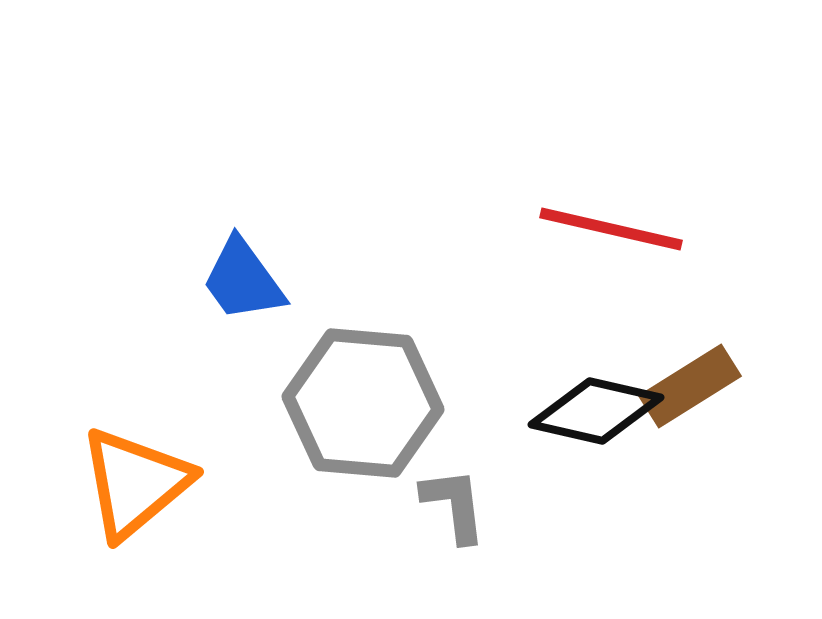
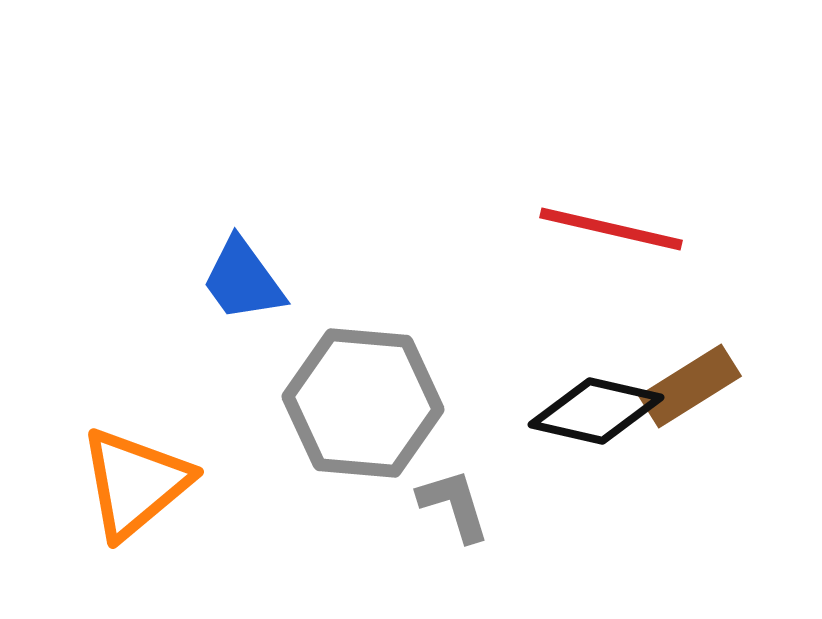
gray L-shape: rotated 10 degrees counterclockwise
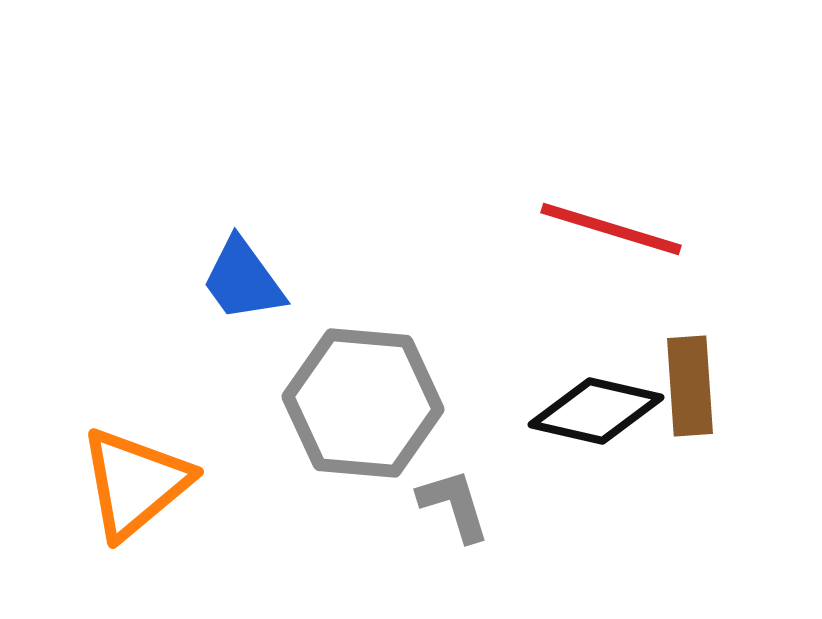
red line: rotated 4 degrees clockwise
brown rectangle: rotated 62 degrees counterclockwise
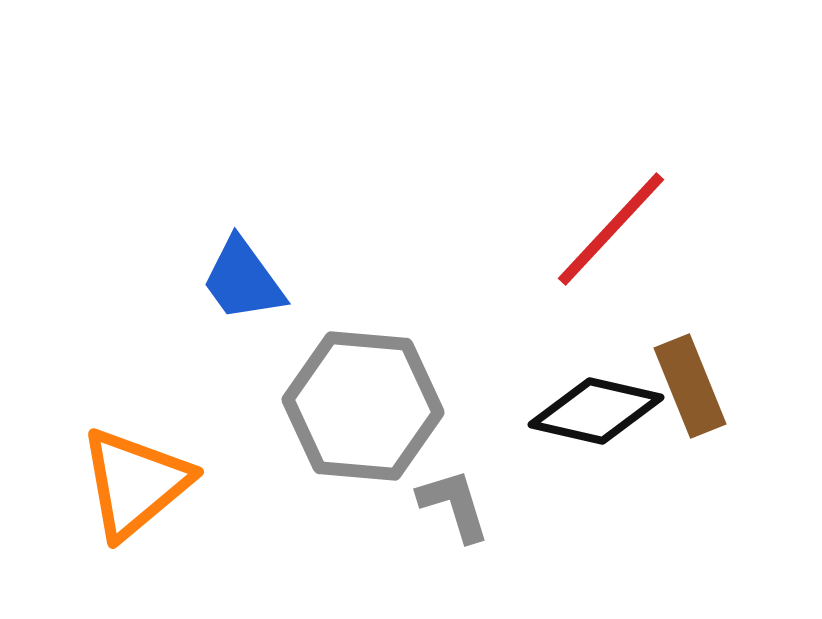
red line: rotated 64 degrees counterclockwise
brown rectangle: rotated 18 degrees counterclockwise
gray hexagon: moved 3 px down
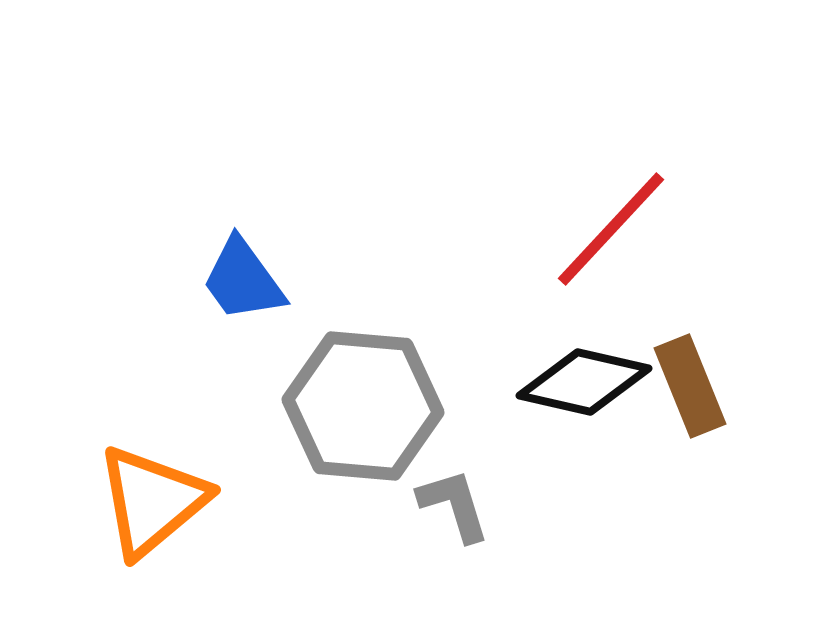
black diamond: moved 12 px left, 29 px up
orange triangle: moved 17 px right, 18 px down
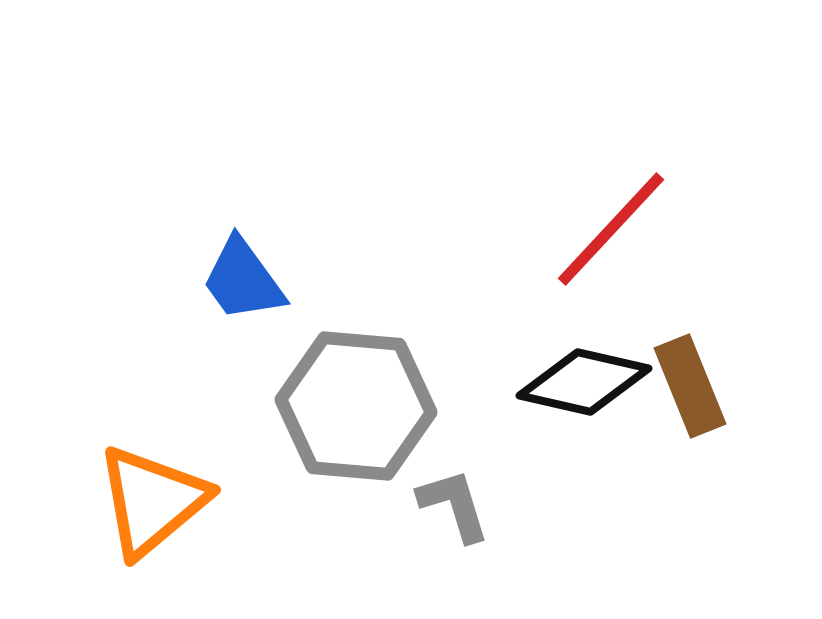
gray hexagon: moved 7 px left
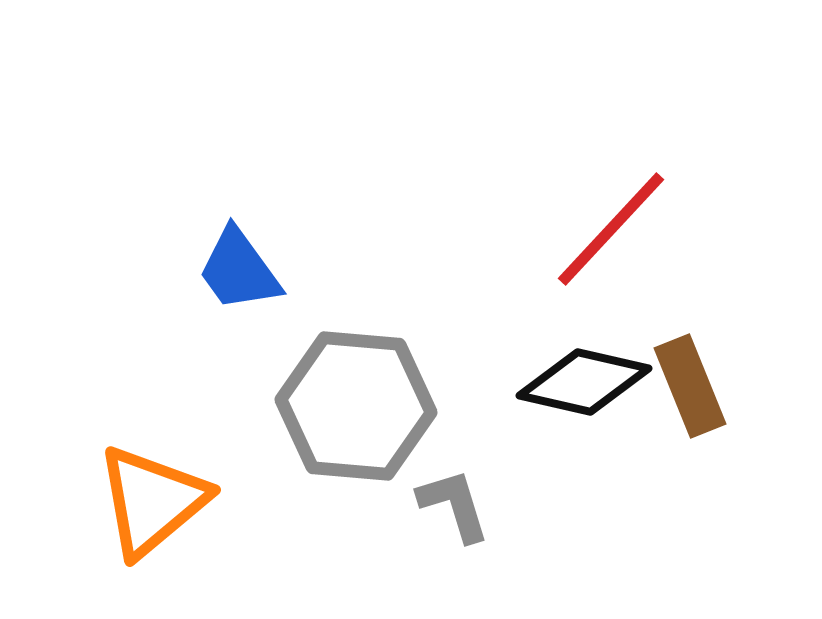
blue trapezoid: moved 4 px left, 10 px up
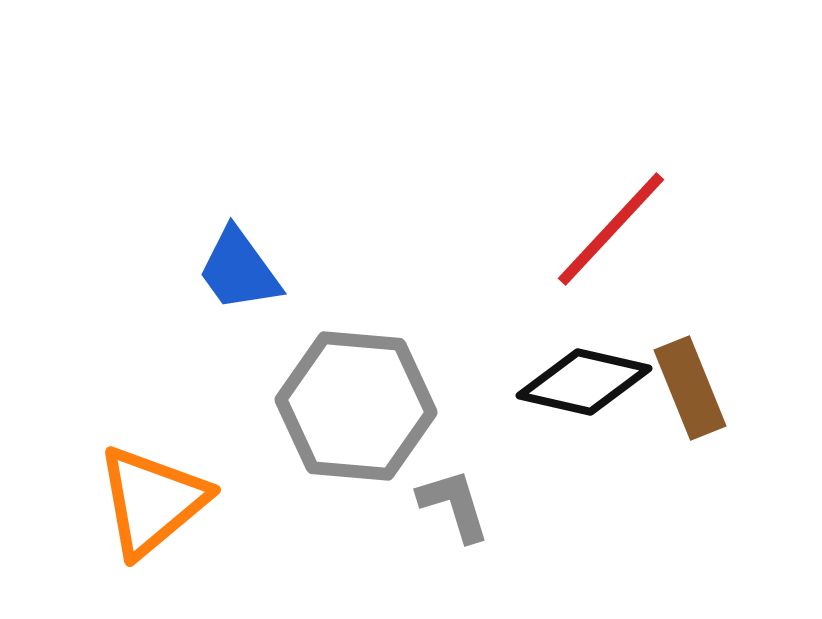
brown rectangle: moved 2 px down
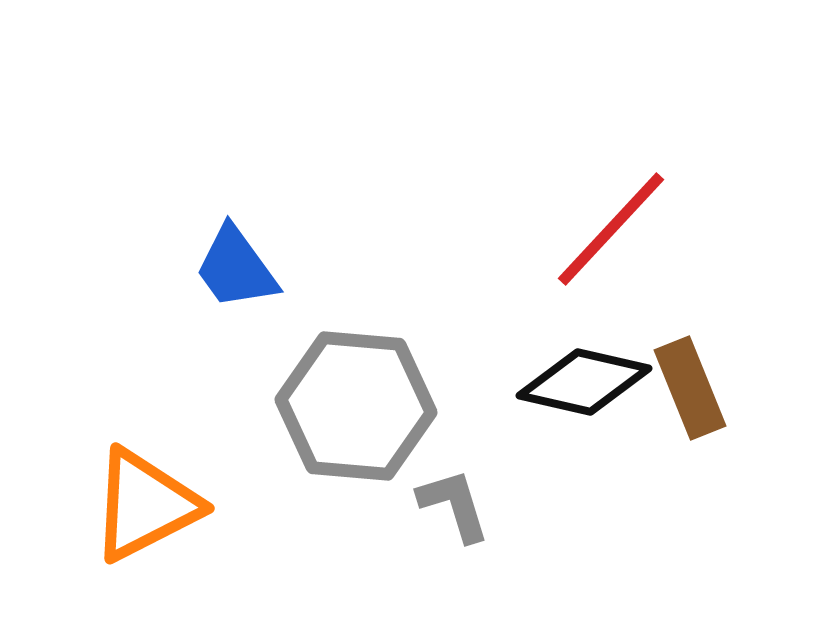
blue trapezoid: moved 3 px left, 2 px up
orange triangle: moved 7 px left, 4 px down; rotated 13 degrees clockwise
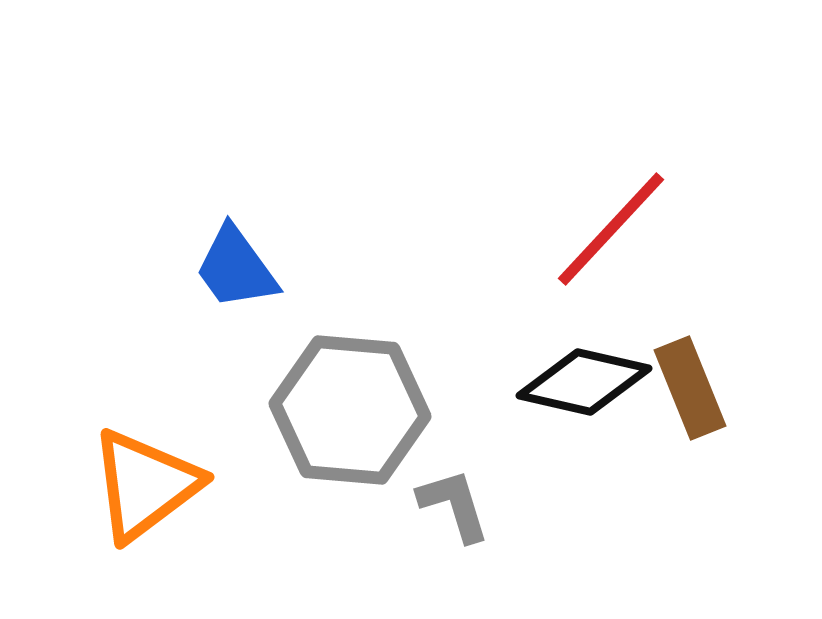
gray hexagon: moved 6 px left, 4 px down
orange triangle: moved 20 px up; rotated 10 degrees counterclockwise
